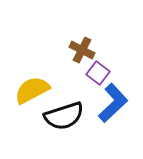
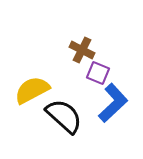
purple square: rotated 15 degrees counterclockwise
black semicircle: rotated 120 degrees counterclockwise
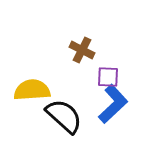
purple square: moved 10 px right, 4 px down; rotated 20 degrees counterclockwise
yellow semicircle: rotated 24 degrees clockwise
blue L-shape: moved 1 px down
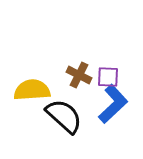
brown cross: moved 3 px left, 25 px down
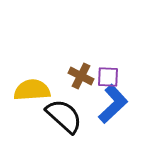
brown cross: moved 2 px right, 1 px down
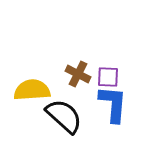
brown cross: moved 3 px left, 2 px up
blue L-shape: rotated 42 degrees counterclockwise
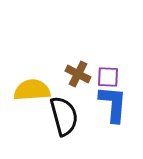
black semicircle: rotated 33 degrees clockwise
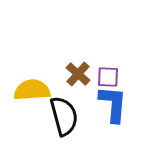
brown cross: rotated 15 degrees clockwise
